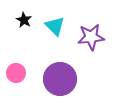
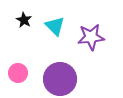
pink circle: moved 2 px right
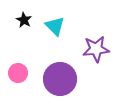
purple star: moved 5 px right, 12 px down
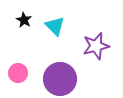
purple star: moved 3 px up; rotated 8 degrees counterclockwise
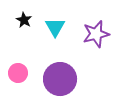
cyan triangle: moved 1 px down; rotated 15 degrees clockwise
purple star: moved 12 px up
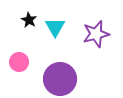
black star: moved 5 px right
pink circle: moved 1 px right, 11 px up
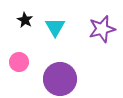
black star: moved 4 px left
purple star: moved 6 px right, 5 px up
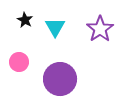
purple star: moved 2 px left; rotated 20 degrees counterclockwise
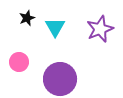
black star: moved 2 px right, 2 px up; rotated 21 degrees clockwise
purple star: rotated 12 degrees clockwise
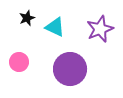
cyan triangle: rotated 35 degrees counterclockwise
purple circle: moved 10 px right, 10 px up
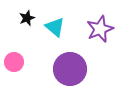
cyan triangle: rotated 15 degrees clockwise
pink circle: moved 5 px left
